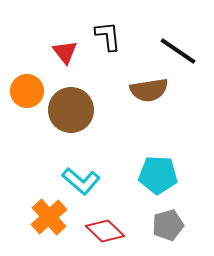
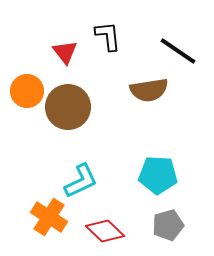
brown circle: moved 3 px left, 3 px up
cyan L-shape: rotated 66 degrees counterclockwise
orange cross: rotated 15 degrees counterclockwise
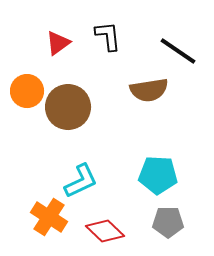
red triangle: moved 7 px left, 9 px up; rotated 32 degrees clockwise
gray pentagon: moved 3 px up; rotated 16 degrees clockwise
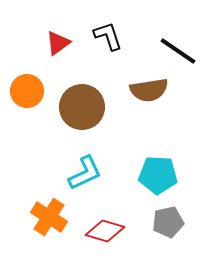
black L-shape: rotated 12 degrees counterclockwise
brown circle: moved 14 px right
cyan L-shape: moved 4 px right, 8 px up
gray pentagon: rotated 12 degrees counterclockwise
red diamond: rotated 27 degrees counterclockwise
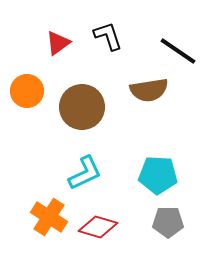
gray pentagon: rotated 12 degrees clockwise
red diamond: moved 7 px left, 4 px up
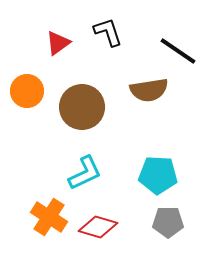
black L-shape: moved 4 px up
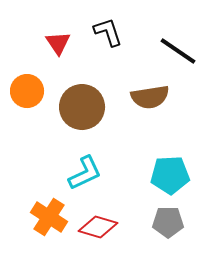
red triangle: rotated 28 degrees counterclockwise
brown semicircle: moved 1 px right, 7 px down
cyan pentagon: moved 12 px right; rotated 6 degrees counterclockwise
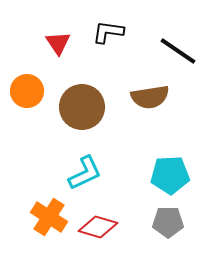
black L-shape: rotated 64 degrees counterclockwise
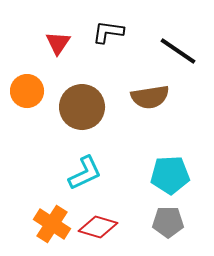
red triangle: rotated 8 degrees clockwise
orange cross: moved 3 px right, 7 px down
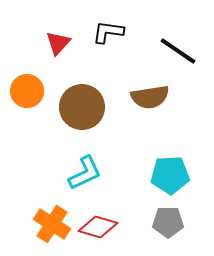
red triangle: rotated 8 degrees clockwise
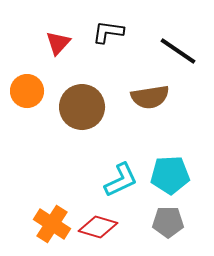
cyan L-shape: moved 36 px right, 7 px down
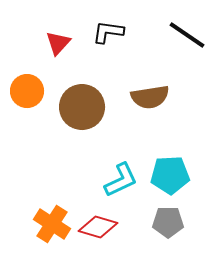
black line: moved 9 px right, 16 px up
